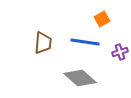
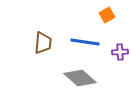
orange square: moved 5 px right, 4 px up
purple cross: rotated 14 degrees clockwise
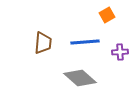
blue line: rotated 12 degrees counterclockwise
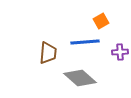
orange square: moved 6 px left, 6 px down
brown trapezoid: moved 5 px right, 10 px down
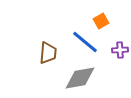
blue line: rotated 44 degrees clockwise
purple cross: moved 2 px up
gray diamond: rotated 52 degrees counterclockwise
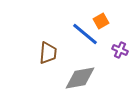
blue line: moved 8 px up
purple cross: rotated 28 degrees clockwise
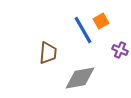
blue line: moved 2 px left, 4 px up; rotated 20 degrees clockwise
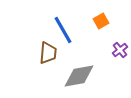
blue line: moved 20 px left
purple cross: rotated 28 degrees clockwise
gray diamond: moved 1 px left, 2 px up
